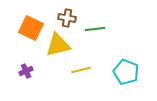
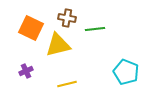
yellow line: moved 14 px left, 14 px down
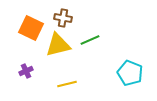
brown cross: moved 4 px left
green line: moved 5 px left, 11 px down; rotated 18 degrees counterclockwise
cyan pentagon: moved 4 px right, 1 px down
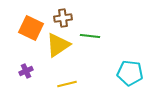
brown cross: rotated 18 degrees counterclockwise
green line: moved 4 px up; rotated 30 degrees clockwise
yellow triangle: rotated 20 degrees counterclockwise
cyan pentagon: rotated 15 degrees counterclockwise
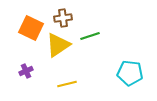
green line: rotated 24 degrees counterclockwise
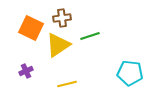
brown cross: moved 1 px left
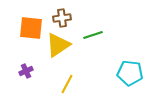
orange square: rotated 20 degrees counterclockwise
green line: moved 3 px right, 1 px up
yellow line: rotated 48 degrees counterclockwise
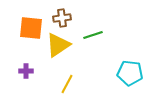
purple cross: rotated 24 degrees clockwise
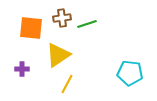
green line: moved 6 px left, 11 px up
yellow triangle: moved 10 px down
purple cross: moved 4 px left, 2 px up
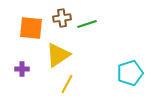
cyan pentagon: rotated 25 degrees counterclockwise
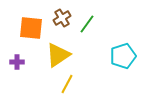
brown cross: rotated 24 degrees counterclockwise
green line: rotated 36 degrees counterclockwise
purple cross: moved 5 px left, 7 px up
cyan pentagon: moved 7 px left, 17 px up
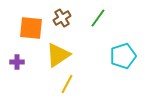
green line: moved 11 px right, 6 px up
